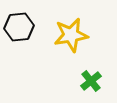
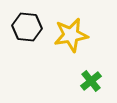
black hexagon: moved 8 px right; rotated 12 degrees clockwise
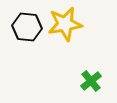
yellow star: moved 6 px left, 11 px up
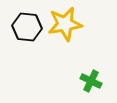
green cross: rotated 25 degrees counterclockwise
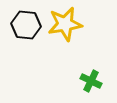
black hexagon: moved 1 px left, 2 px up
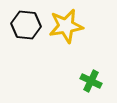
yellow star: moved 1 px right, 2 px down
